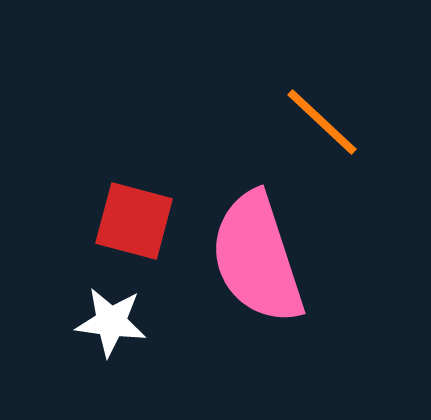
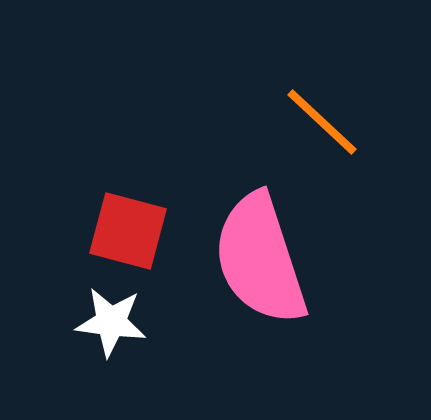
red square: moved 6 px left, 10 px down
pink semicircle: moved 3 px right, 1 px down
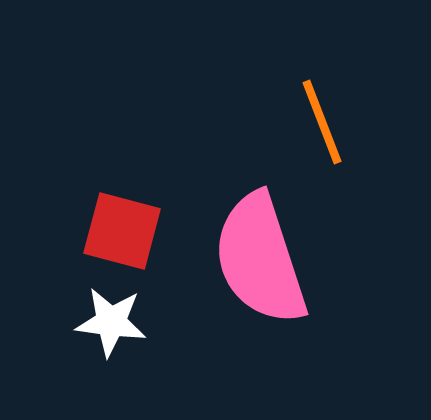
orange line: rotated 26 degrees clockwise
red square: moved 6 px left
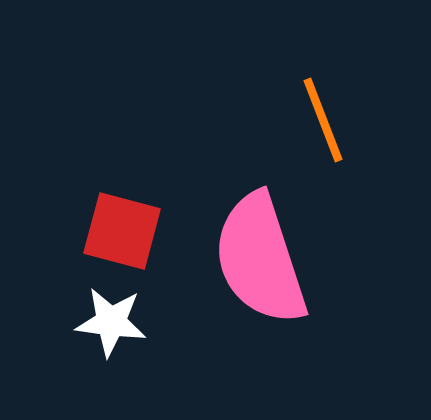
orange line: moved 1 px right, 2 px up
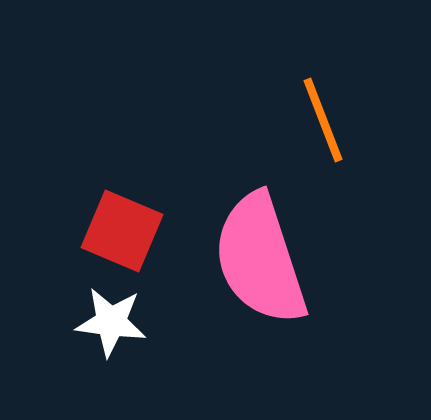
red square: rotated 8 degrees clockwise
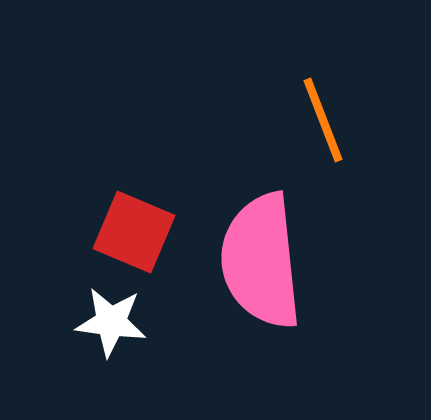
red square: moved 12 px right, 1 px down
pink semicircle: moved 1 px right, 2 px down; rotated 12 degrees clockwise
